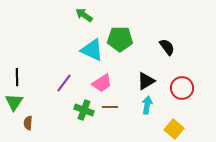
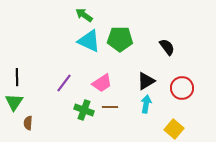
cyan triangle: moved 3 px left, 9 px up
cyan arrow: moved 1 px left, 1 px up
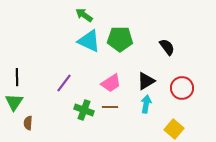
pink trapezoid: moved 9 px right
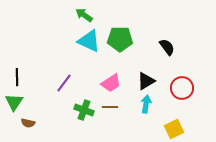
brown semicircle: rotated 80 degrees counterclockwise
yellow square: rotated 24 degrees clockwise
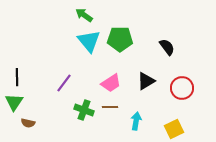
cyan triangle: rotated 25 degrees clockwise
cyan arrow: moved 10 px left, 17 px down
